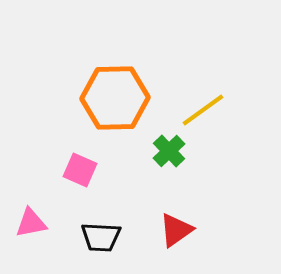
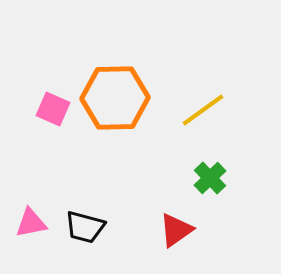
green cross: moved 41 px right, 27 px down
pink square: moved 27 px left, 61 px up
black trapezoid: moved 16 px left, 10 px up; rotated 12 degrees clockwise
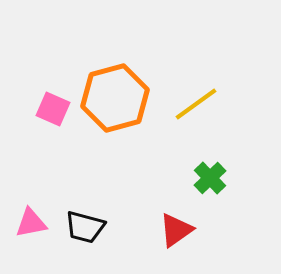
orange hexagon: rotated 14 degrees counterclockwise
yellow line: moved 7 px left, 6 px up
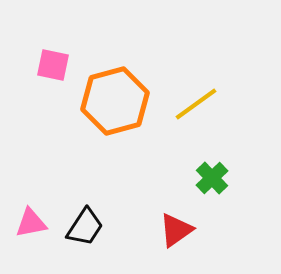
orange hexagon: moved 3 px down
pink square: moved 44 px up; rotated 12 degrees counterclockwise
green cross: moved 2 px right
black trapezoid: rotated 72 degrees counterclockwise
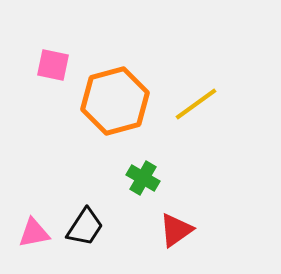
green cross: moved 69 px left; rotated 16 degrees counterclockwise
pink triangle: moved 3 px right, 10 px down
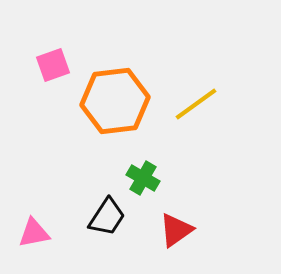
pink square: rotated 32 degrees counterclockwise
orange hexagon: rotated 8 degrees clockwise
black trapezoid: moved 22 px right, 10 px up
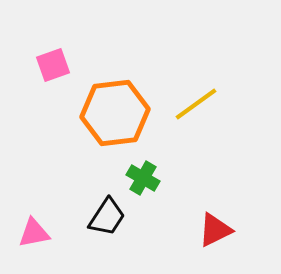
orange hexagon: moved 12 px down
red triangle: moved 39 px right; rotated 9 degrees clockwise
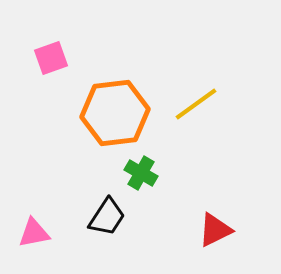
pink square: moved 2 px left, 7 px up
green cross: moved 2 px left, 5 px up
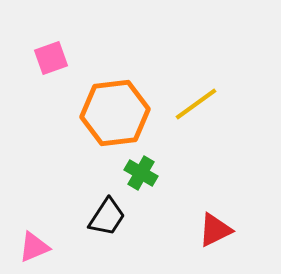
pink triangle: moved 14 px down; rotated 12 degrees counterclockwise
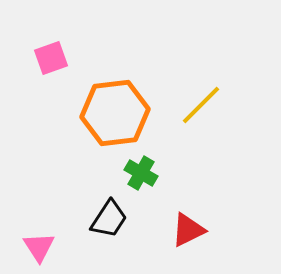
yellow line: moved 5 px right, 1 px down; rotated 9 degrees counterclockwise
black trapezoid: moved 2 px right, 2 px down
red triangle: moved 27 px left
pink triangle: moved 5 px right; rotated 40 degrees counterclockwise
